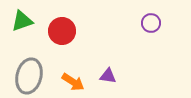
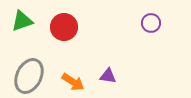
red circle: moved 2 px right, 4 px up
gray ellipse: rotated 12 degrees clockwise
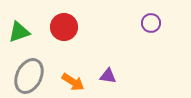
green triangle: moved 3 px left, 11 px down
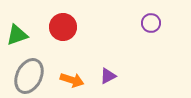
red circle: moved 1 px left
green triangle: moved 2 px left, 3 px down
purple triangle: rotated 36 degrees counterclockwise
orange arrow: moved 1 px left, 2 px up; rotated 15 degrees counterclockwise
